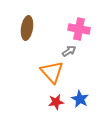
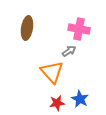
red star: moved 1 px right, 1 px down
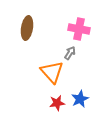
gray arrow: moved 1 px right, 2 px down; rotated 24 degrees counterclockwise
blue star: rotated 18 degrees clockwise
